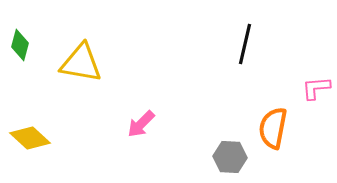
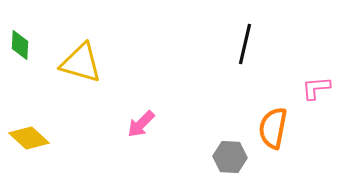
green diamond: rotated 12 degrees counterclockwise
yellow triangle: rotated 6 degrees clockwise
yellow diamond: moved 1 px left
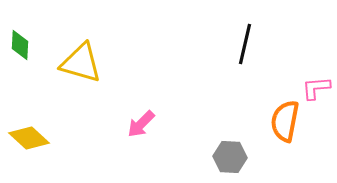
orange semicircle: moved 12 px right, 7 px up
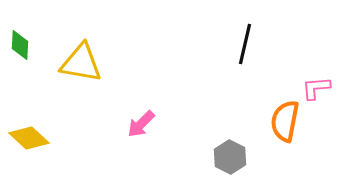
yellow triangle: rotated 6 degrees counterclockwise
gray hexagon: rotated 24 degrees clockwise
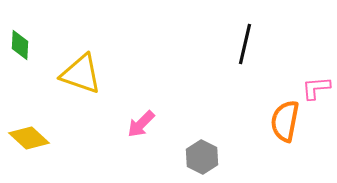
yellow triangle: moved 11 px down; rotated 9 degrees clockwise
gray hexagon: moved 28 px left
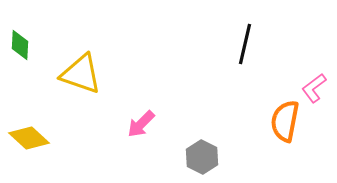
pink L-shape: moved 2 px left; rotated 32 degrees counterclockwise
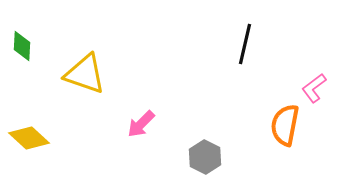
green diamond: moved 2 px right, 1 px down
yellow triangle: moved 4 px right
orange semicircle: moved 4 px down
gray hexagon: moved 3 px right
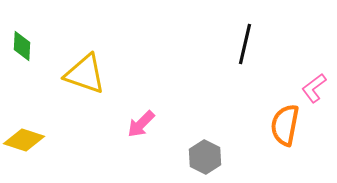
yellow diamond: moved 5 px left, 2 px down; rotated 24 degrees counterclockwise
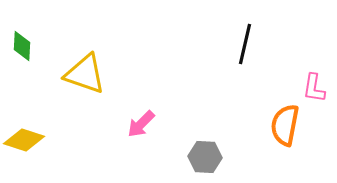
pink L-shape: rotated 44 degrees counterclockwise
gray hexagon: rotated 24 degrees counterclockwise
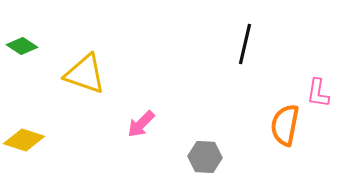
green diamond: rotated 60 degrees counterclockwise
pink L-shape: moved 4 px right, 5 px down
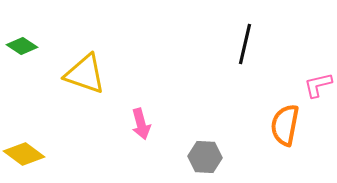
pink L-shape: moved 8 px up; rotated 68 degrees clockwise
pink arrow: rotated 60 degrees counterclockwise
yellow diamond: moved 14 px down; rotated 18 degrees clockwise
